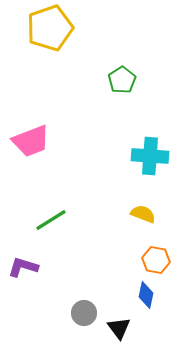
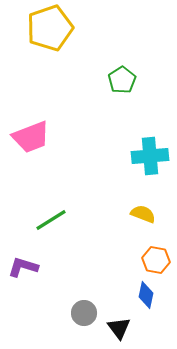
pink trapezoid: moved 4 px up
cyan cross: rotated 9 degrees counterclockwise
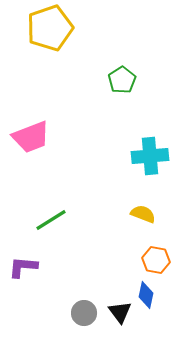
purple L-shape: rotated 12 degrees counterclockwise
black triangle: moved 1 px right, 16 px up
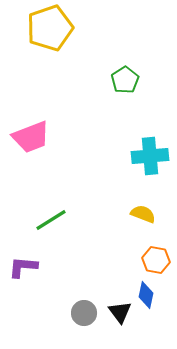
green pentagon: moved 3 px right
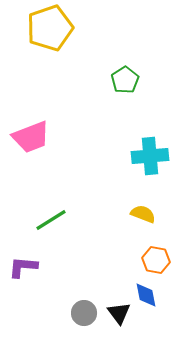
blue diamond: rotated 24 degrees counterclockwise
black triangle: moved 1 px left, 1 px down
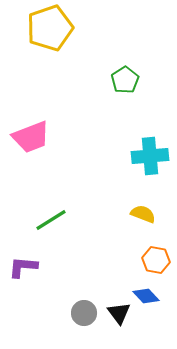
blue diamond: moved 1 px down; rotated 32 degrees counterclockwise
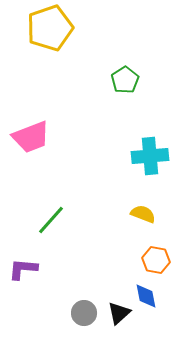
green line: rotated 16 degrees counterclockwise
purple L-shape: moved 2 px down
blue diamond: rotated 32 degrees clockwise
black triangle: rotated 25 degrees clockwise
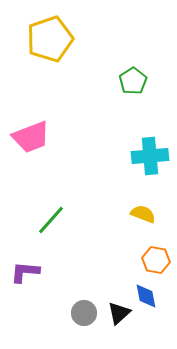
yellow pentagon: moved 11 px down
green pentagon: moved 8 px right, 1 px down
purple L-shape: moved 2 px right, 3 px down
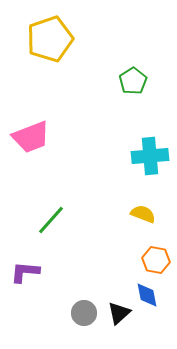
blue diamond: moved 1 px right, 1 px up
